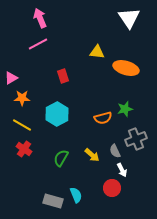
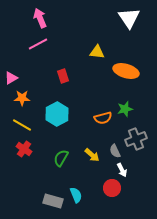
orange ellipse: moved 3 px down
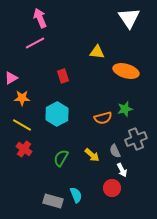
pink line: moved 3 px left, 1 px up
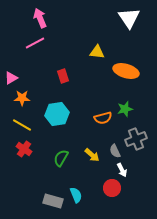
cyan hexagon: rotated 20 degrees clockwise
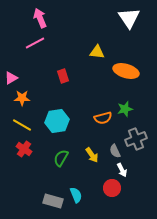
cyan hexagon: moved 7 px down
yellow arrow: rotated 14 degrees clockwise
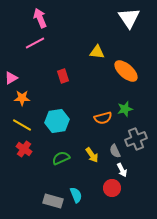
orange ellipse: rotated 25 degrees clockwise
green semicircle: rotated 36 degrees clockwise
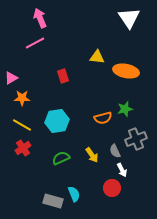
yellow triangle: moved 5 px down
orange ellipse: rotated 30 degrees counterclockwise
red cross: moved 1 px left, 1 px up; rotated 21 degrees clockwise
cyan semicircle: moved 2 px left, 1 px up
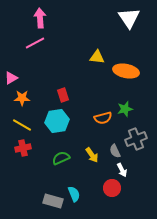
pink arrow: rotated 18 degrees clockwise
red rectangle: moved 19 px down
red cross: rotated 21 degrees clockwise
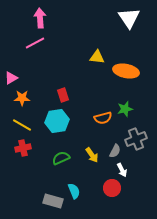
gray semicircle: rotated 128 degrees counterclockwise
cyan semicircle: moved 3 px up
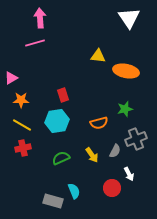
pink line: rotated 12 degrees clockwise
yellow triangle: moved 1 px right, 1 px up
orange star: moved 1 px left, 2 px down
orange semicircle: moved 4 px left, 5 px down
white arrow: moved 7 px right, 4 px down
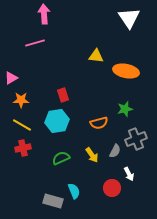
pink arrow: moved 4 px right, 4 px up
yellow triangle: moved 2 px left
